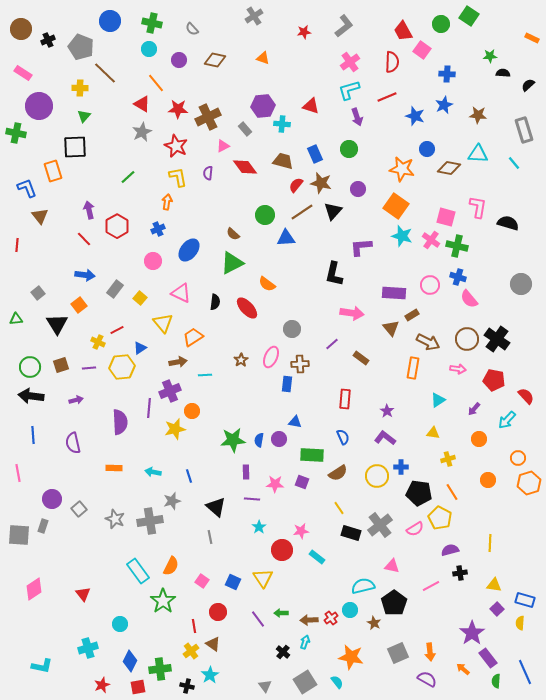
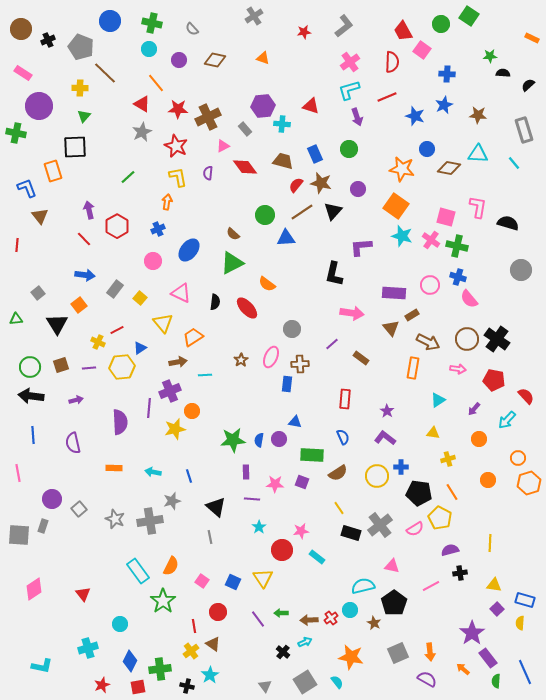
gray circle at (521, 284): moved 14 px up
cyan arrow at (305, 642): rotated 48 degrees clockwise
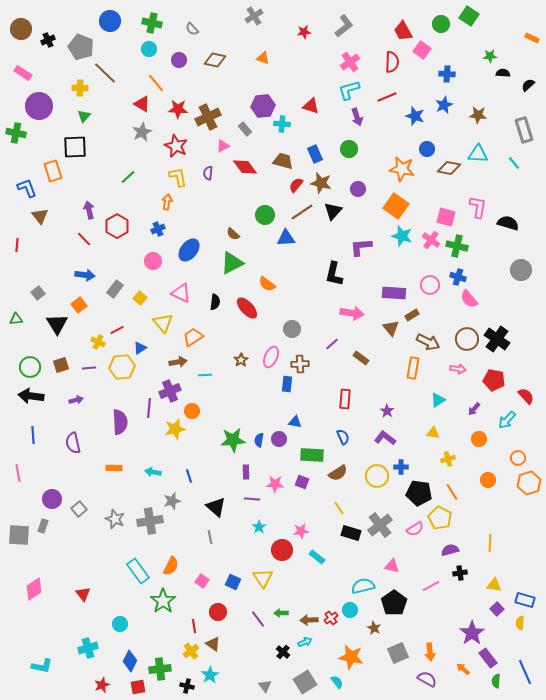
brown star at (374, 623): moved 5 px down
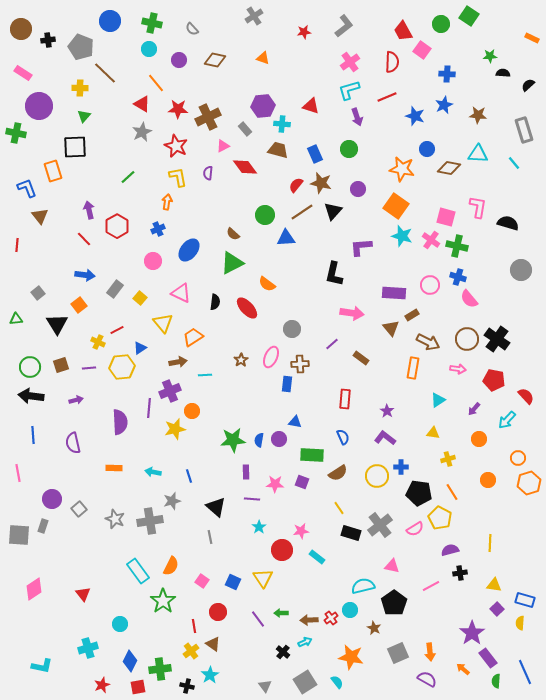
black cross at (48, 40): rotated 16 degrees clockwise
brown trapezoid at (283, 161): moved 5 px left, 11 px up
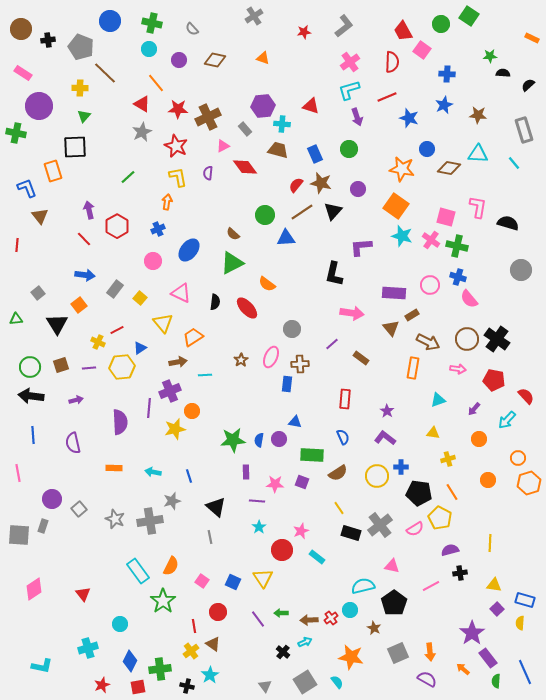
blue star at (415, 116): moved 6 px left, 2 px down
cyan triangle at (438, 400): rotated 14 degrees clockwise
purple line at (252, 499): moved 5 px right, 2 px down
pink star at (301, 531): rotated 14 degrees counterclockwise
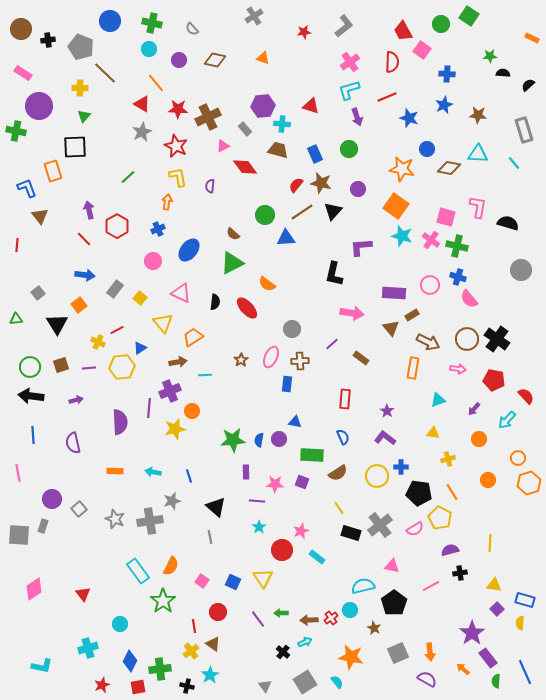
green cross at (16, 133): moved 2 px up
purple semicircle at (208, 173): moved 2 px right, 13 px down
brown cross at (300, 364): moved 3 px up
orange rectangle at (114, 468): moved 1 px right, 3 px down
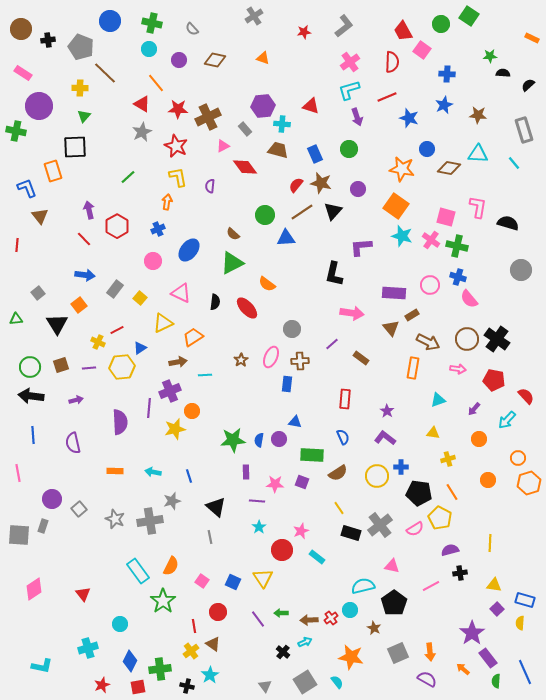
yellow triangle at (163, 323): rotated 45 degrees clockwise
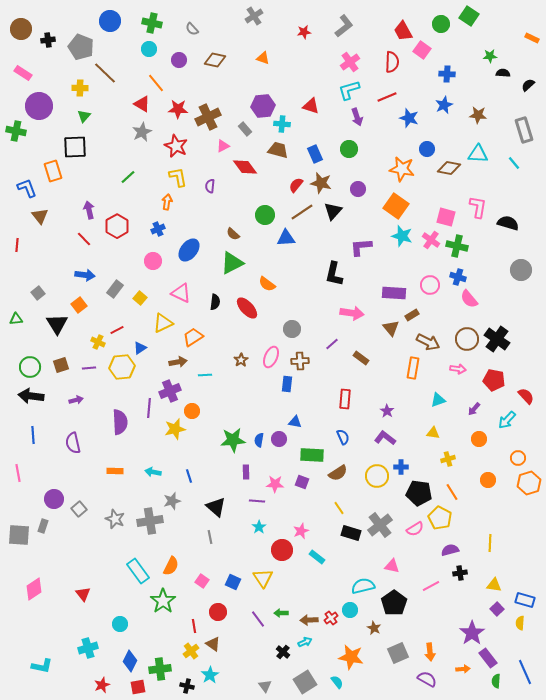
purple circle at (52, 499): moved 2 px right
orange arrow at (463, 669): rotated 136 degrees clockwise
